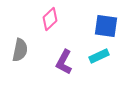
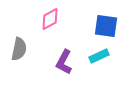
pink diamond: rotated 15 degrees clockwise
gray semicircle: moved 1 px left, 1 px up
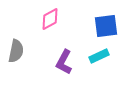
blue square: rotated 15 degrees counterclockwise
gray semicircle: moved 3 px left, 2 px down
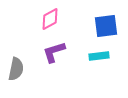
gray semicircle: moved 18 px down
cyan rectangle: rotated 18 degrees clockwise
purple L-shape: moved 10 px left, 10 px up; rotated 45 degrees clockwise
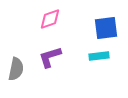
pink diamond: rotated 10 degrees clockwise
blue square: moved 2 px down
purple L-shape: moved 4 px left, 5 px down
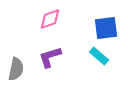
cyan rectangle: rotated 48 degrees clockwise
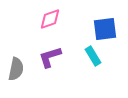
blue square: moved 1 px left, 1 px down
cyan rectangle: moved 6 px left; rotated 18 degrees clockwise
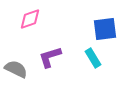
pink diamond: moved 20 px left
cyan rectangle: moved 2 px down
gray semicircle: rotated 75 degrees counterclockwise
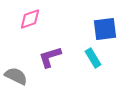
gray semicircle: moved 7 px down
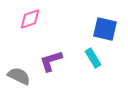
blue square: rotated 20 degrees clockwise
purple L-shape: moved 1 px right, 4 px down
gray semicircle: moved 3 px right
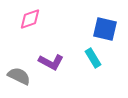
purple L-shape: moved 1 px down; rotated 135 degrees counterclockwise
